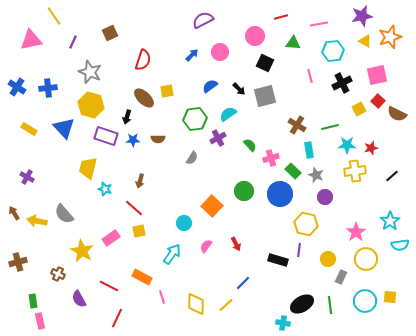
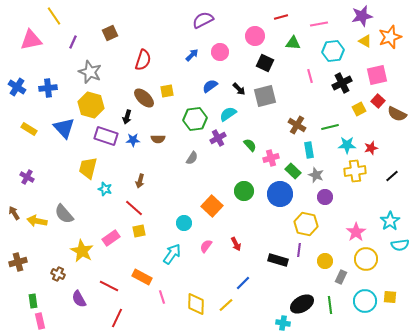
yellow circle at (328, 259): moved 3 px left, 2 px down
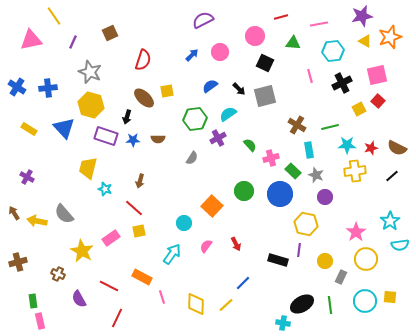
brown semicircle at (397, 114): moved 34 px down
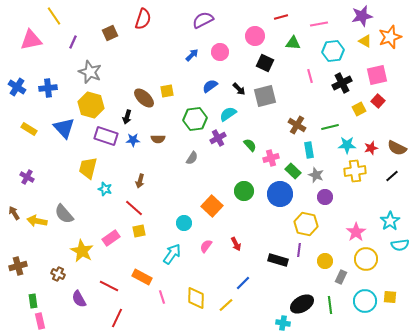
red semicircle at (143, 60): moved 41 px up
brown cross at (18, 262): moved 4 px down
yellow diamond at (196, 304): moved 6 px up
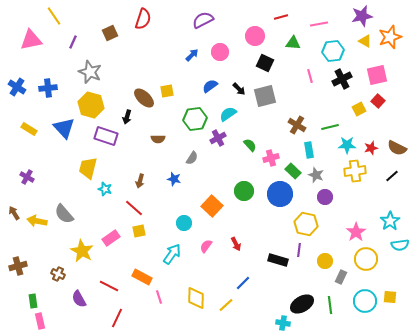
black cross at (342, 83): moved 4 px up
blue star at (133, 140): moved 41 px right, 39 px down; rotated 16 degrees clockwise
pink line at (162, 297): moved 3 px left
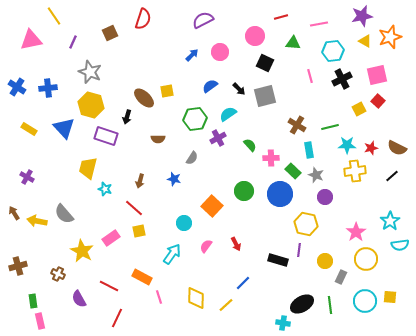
pink cross at (271, 158): rotated 14 degrees clockwise
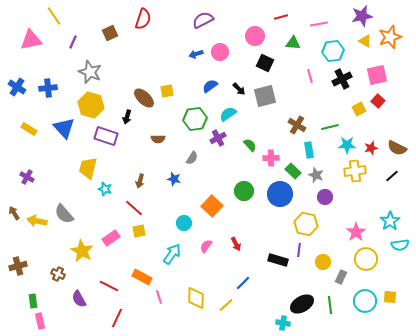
blue arrow at (192, 55): moved 4 px right, 1 px up; rotated 152 degrees counterclockwise
yellow circle at (325, 261): moved 2 px left, 1 px down
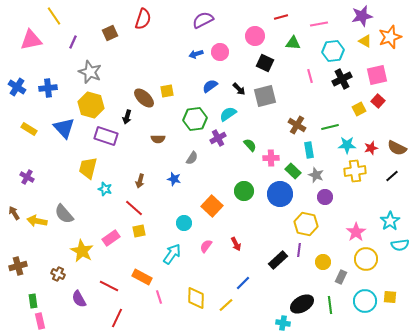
black rectangle at (278, 260): rotated 60 degrees counterclockwise
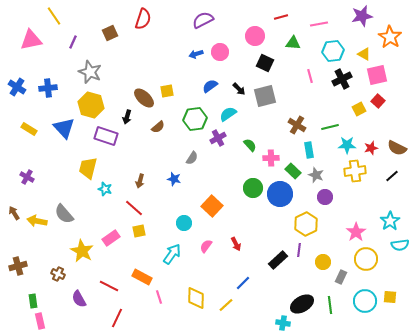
orange star at (390, 37): rotated 20 degrees counterclockwise
yellow triangle at (365, 41): moved 1 px left, 13 px down
brown semicircle at (158, 139): moved 12 px up; rotated 40 degrees counterclockwise
green circle at (244, 191): moved 9 px right, 3 px up
yellow hexagon at (306, 224): rotated 20 degrees clockwise
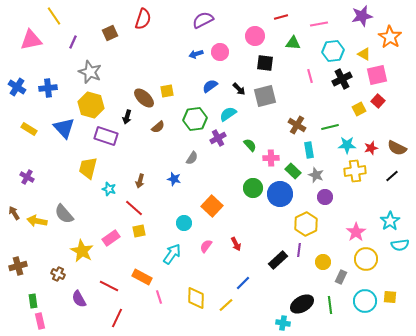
black square at (265, 63): rotated 18 degrees counterclockwise
cyan star at (105, 189): moved 4 px right
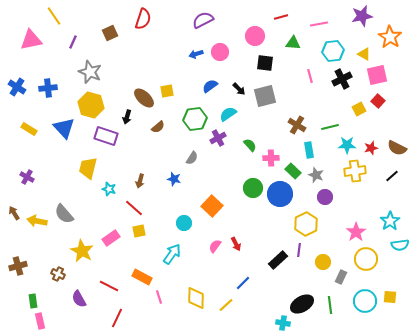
pink semicircle at (206, 246): moved 9 px right
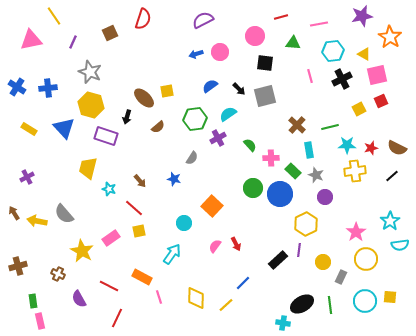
red square at (378, 101): moved 3 px right; rotated 24 degrees clockwise
brown cross at (297, 125): rotated 12 degrees clockwise
purple cross at (27, 177): rotated 32 degrees clockwise
brown arrow at (140, 181): rotated 56 degrees counterclockwise
